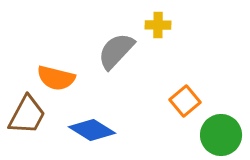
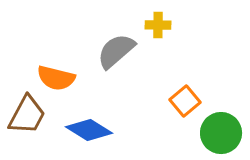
gray semicircle: rotated 6 degrees clockwise
blue diamond: moved 3 px left
green circle: moved 2 px up
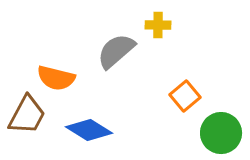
orange square: moved 5 px up
